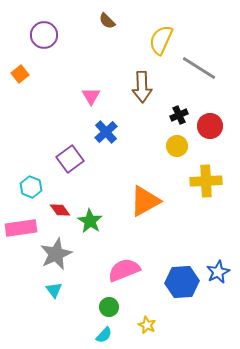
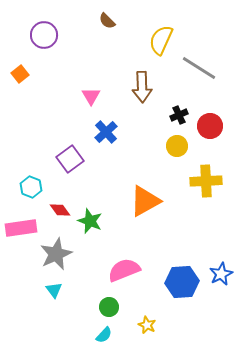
green star: rotated 10 degrees counterclockwise
blue star: moved 3 px right, 2 px down
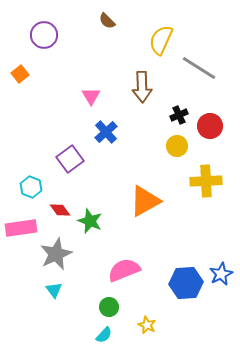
blue hexagon: moved 4 px right, 1 px down
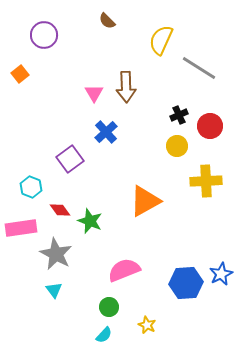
brown arrow: moved 16 px left
pink triangle: moved 3 px right, 3 px up
gray star: rotated 20 degrees counterclockwise
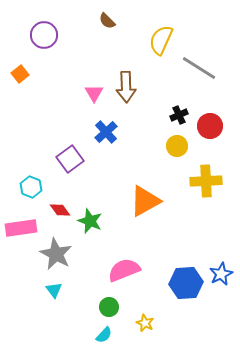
yellow star: moved 2 px left, 2 px up
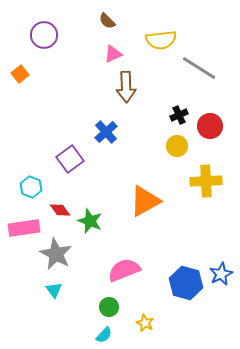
yellow semicircle: rotated 120 degrees counterclockwise
pink triangle: moved 19 px right, 39 px up; rotated 36 degrees clockwise
pink rectangle: moved 3 px right
blue hexagon: rotated 20 degrees clockwise
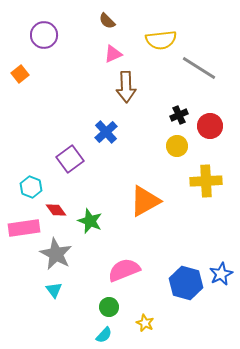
red diamond: moved 4 px left
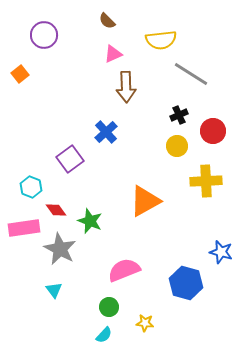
gray line: moved 8 px left, 6 px down
red circle: moved 3 px right, 5 px down
gray star: moved 4 px right, 5 px up
blue star: moved 22 px up; rotated 30 degrees counterclockwise
yellow star: rotated 18 degrees counterclockwise
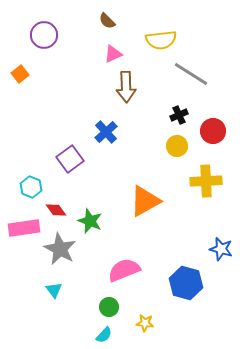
blue star: moved 3 px up
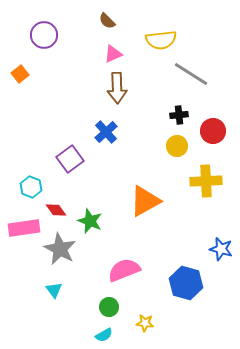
brown arrow: moved 9 px left, 1 px down
black cross: rotated 18 degrees clockwise
cyan semicircle: rotated 18 degrees clockwise
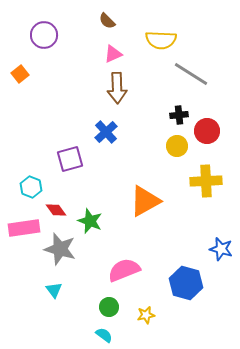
yellow semicircle: rotated 8 degrees clockwise
red circle: moved 6 px left
purple square: rotated 20 degrees clockwise
gray star: rotated 12 degrees counterclockwise
yellow star: moved 1 px right, 8 px up; rotated 18 degrees counterclockwise
cyan semicircle: rotated 114 degrees counterclockwise
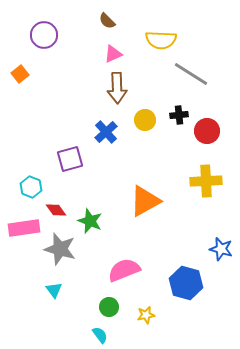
yellow circle: moved 32 px left, 26 px up
cyan semicircle: moved 4 px left; rotated 18 degrees clockwise
